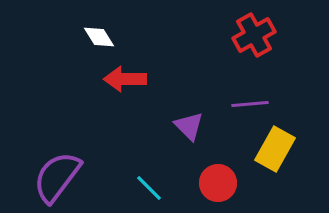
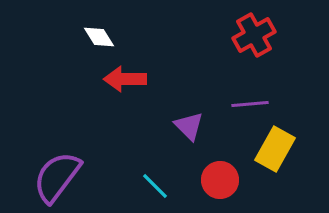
red circle: moved 2 px right, 3 px up
cyan line: moved 6 px right, 2 px up
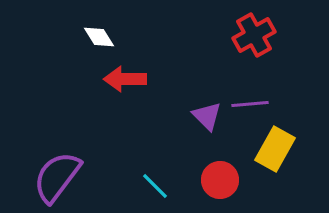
purple triangle: moved 18 px right, 10 px up
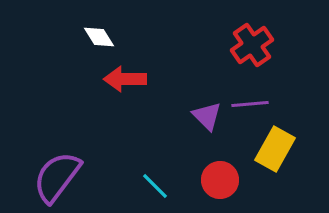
red cross: moved 2 px left, 10 px down; rotated 6 degrees counterclockwise
